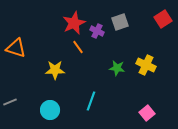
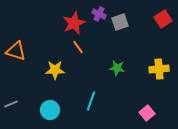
purple cross: moved 2 px right, 17 px up
orange triangle: moved 3 px down
yellow cross: moved 13 px right, 4 px down; rotated 30 degrees counterclockwise
gray line: moved 1 px right, 2 px down
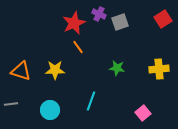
orange triangle: moved 5 px right, 20 px down
gray line: rotated 16 degrees clockwise
pink square: moved 4 px left
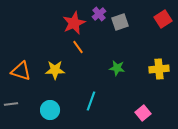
purple cross: rotated 24 degrees clockwise
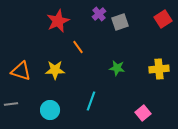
red star: moved 16 px left, 2 px up
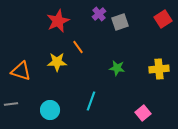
yellow star: moved 2 px right, 8 px up
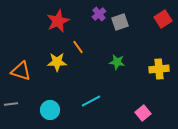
green star: moved 6 px up
cyan line: rotated 42 degrees clockwise
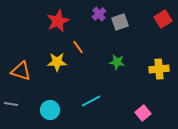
gray line: rotated 16 degrees clockwise
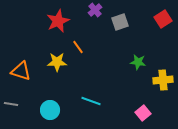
purple cross: moved 4 px left, 4 px up
green star: moved 21 px right
yellow cross: moved 4 px right, 11 px down
cyan line: rotated 48 degrees clockwise
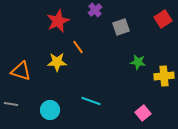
gray square: moved 1 px right, 5 px down
yellow cross: moved 1 px right, 4 px up
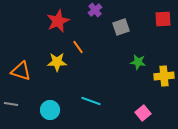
red square: rotated 30 degrees clockwise
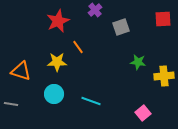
cyan circle: moved 4 px right, 16 px up
